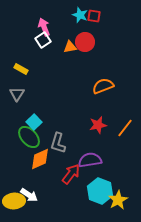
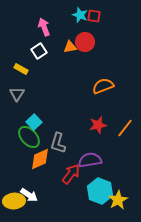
white square: moved 4 px left, 11 px down
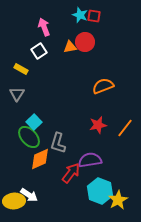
red arrow: moved 1 px up
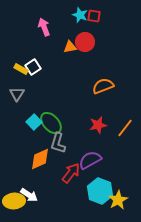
white square: moved 6 px left, 16 px down
green ellipse: moved 22 px right, 14 px up
purple semicircle: rotated 20 degrees counterclockwise
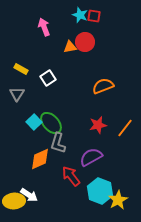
white square: moved 15 px right, 11 px down
purple semicircle: moved 1 px right, 3 px up
red arrow: moved 3 px down; rotated 75 degrees counterclockwise
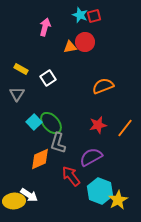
red square: rotated 24 degrees counterclockwise
pink arrow: moved 1 px right; rotated 36 degrees clockwise
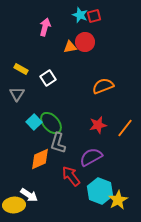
yellow ellipse: moved 4 px down
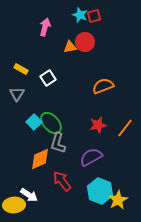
red arrow: moved 9 px left, 5 px down
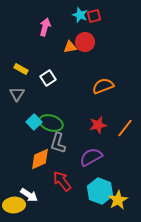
green ellipse: rotated 30 degrees counterclockwise
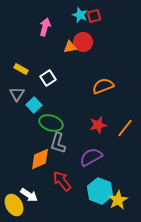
red circle: moved 2 px left
cyan square: moved 17 px up
yellow ellipse: rotated 65 degrees clockwise
